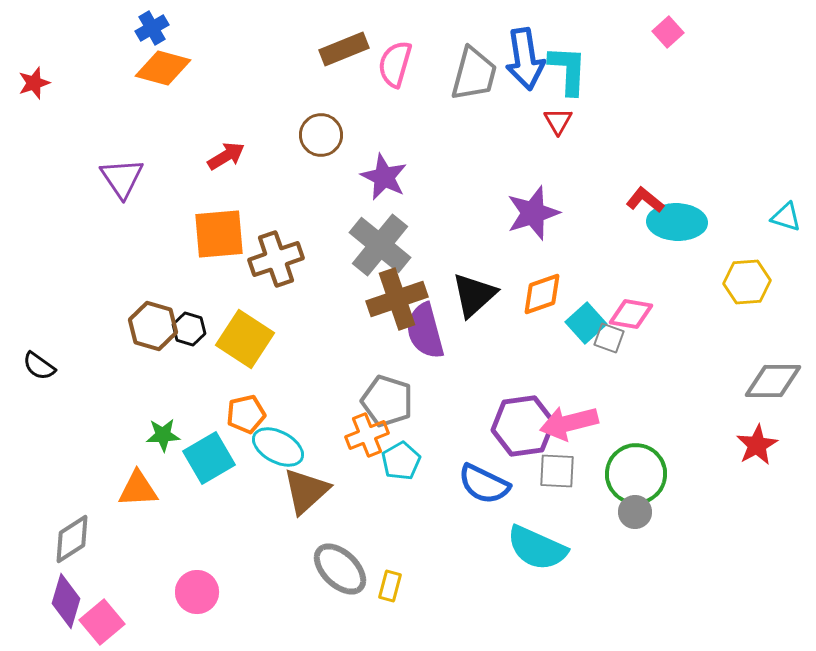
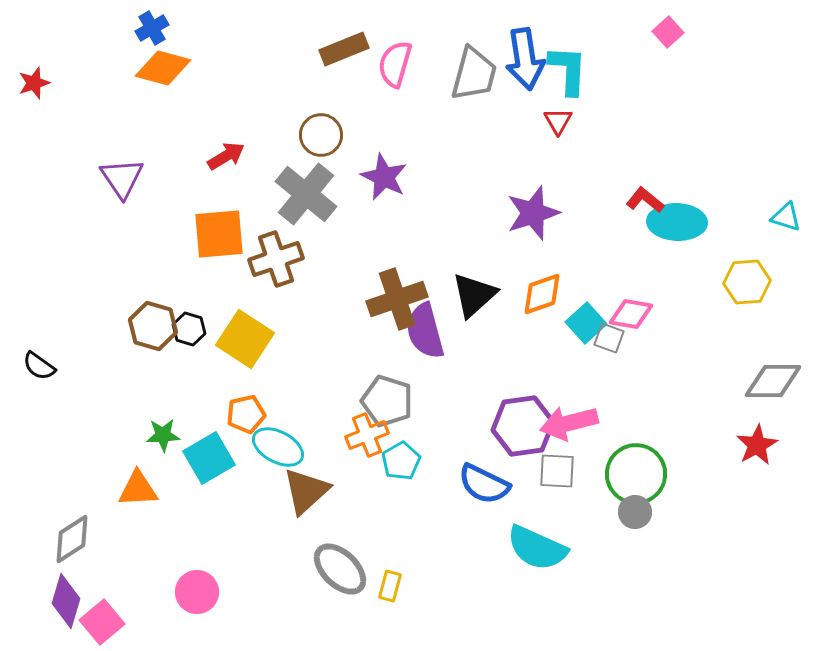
gray cross at (380, 245): moved 74 px left, 51 px up
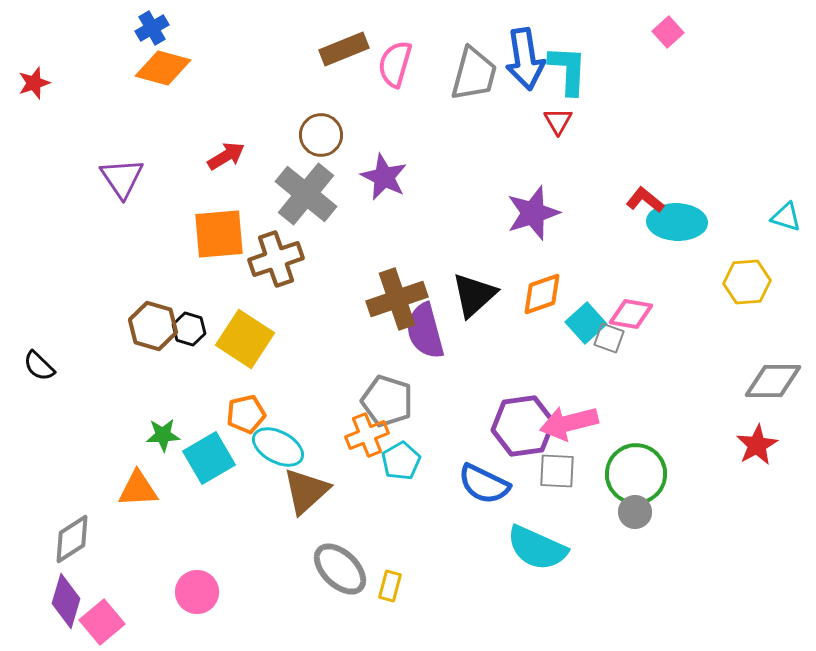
black semicircle at (39, 366): rotated 8 degrees clockwise
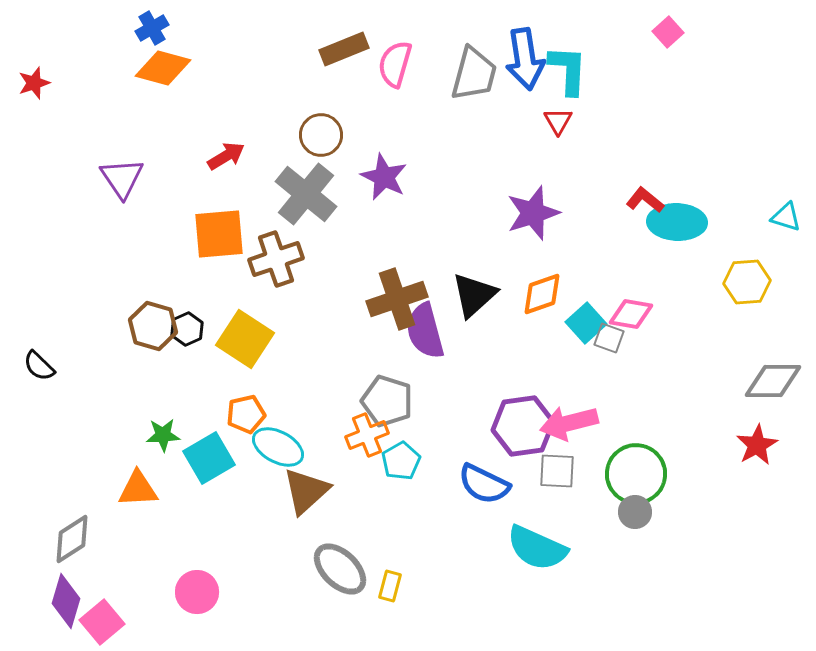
black hexagon at (189, 329): moved 2 px left; rotated 20 degrees clockwise
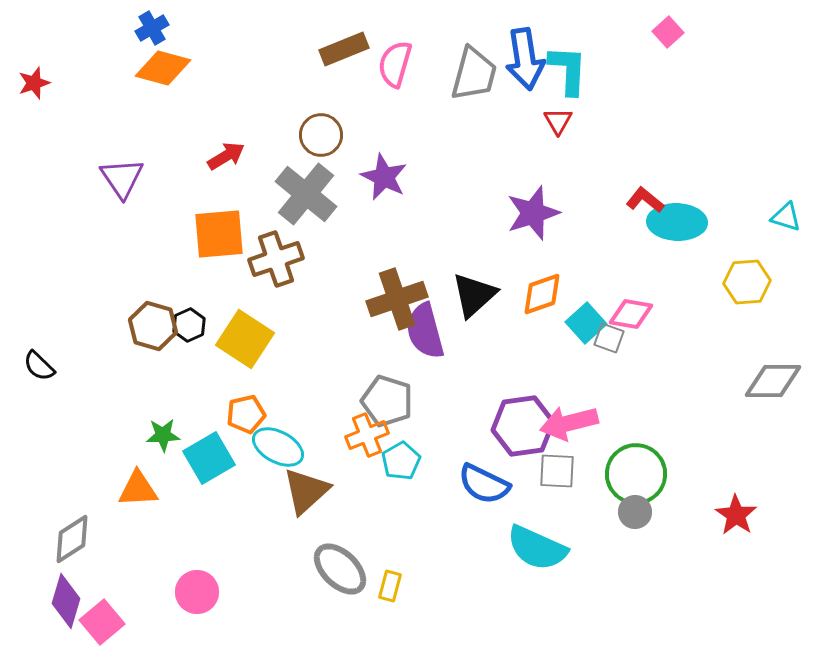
black hexagon at (187, 329): moved 2 px right, 4 px up
red star at (757, 445): moved 21 px left, 70 px down; rotated 9 degrees counterclockwise
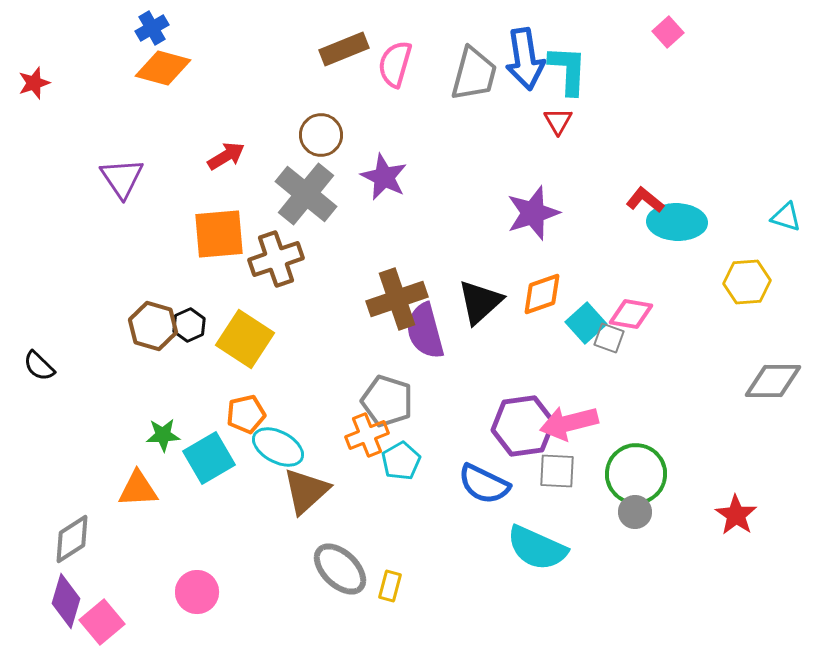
black triangle at (474, 295): moved 6 px right, 7 px down
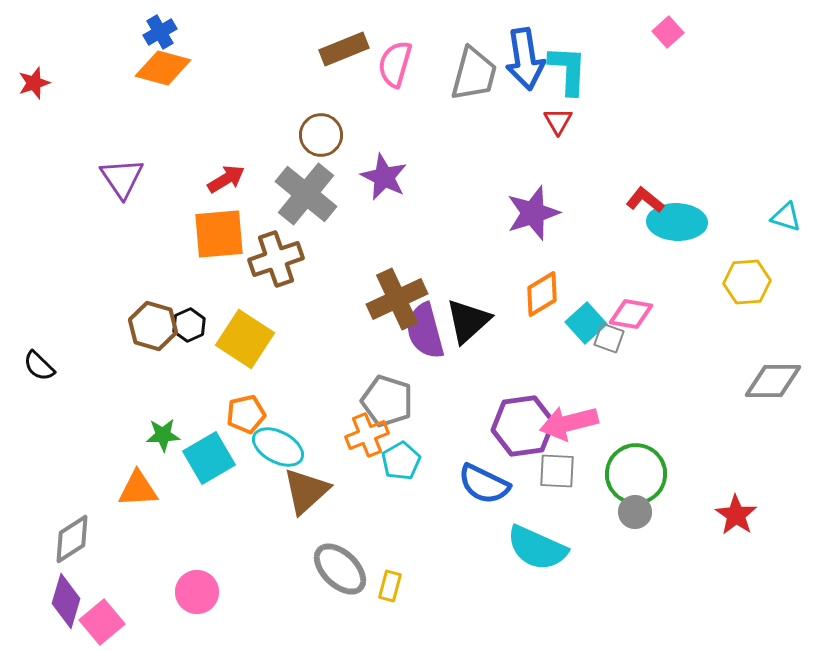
blue cross at (152, 28): moved 8 px right, 4 px down
red arrow at (226, 156): moved 23 px down
orange diamond at (542, 294): rotated 12 degrees counterclockwise
brown cross at (397, 299): rotated 6 degrees counterclockwise
black triangle at (480, 302): moved 12 px left, 19 px down
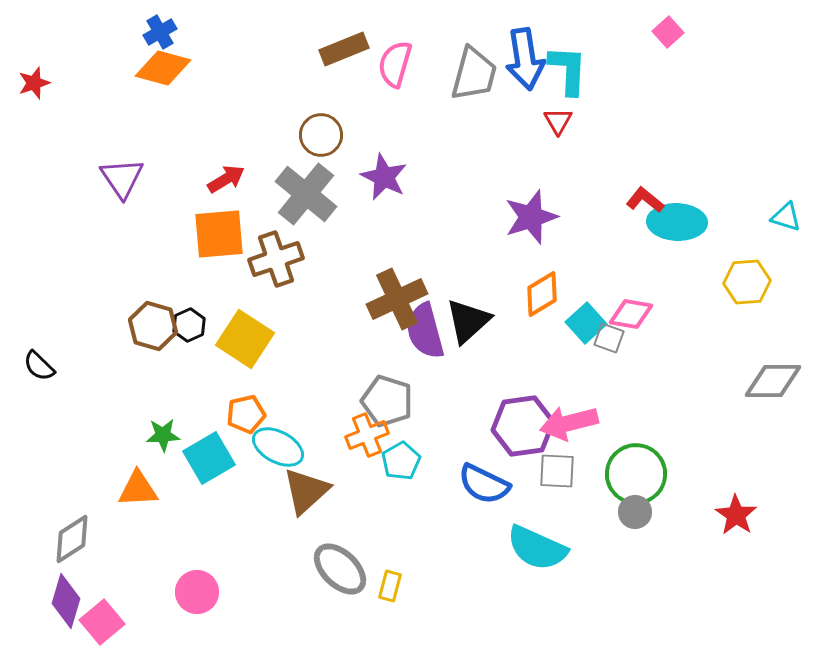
purple star at (533, 213): moved 2 px left, 4 px down
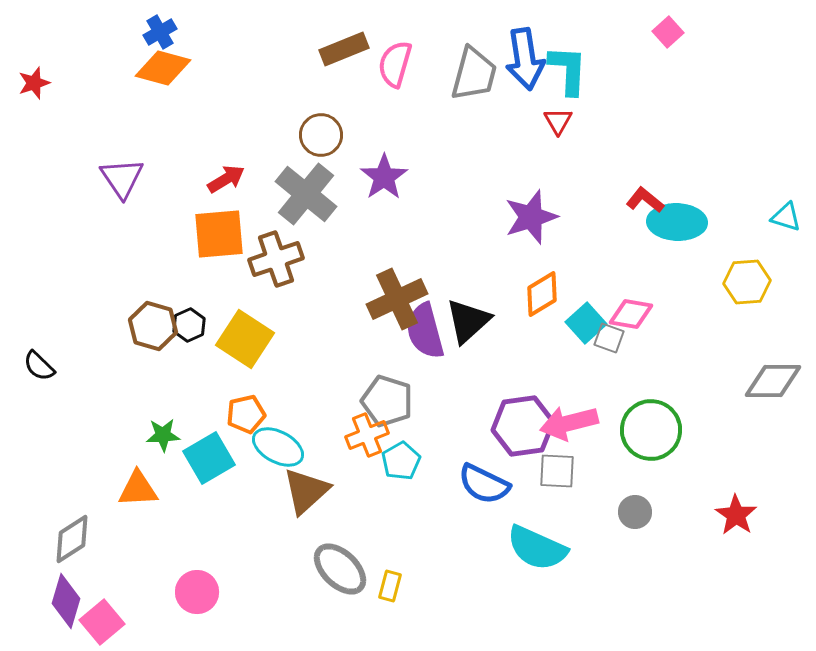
purple star at (384, 177): rotated 12 degrees clockwise
green circle at (636, 474): moved 15 px right, 44 px up
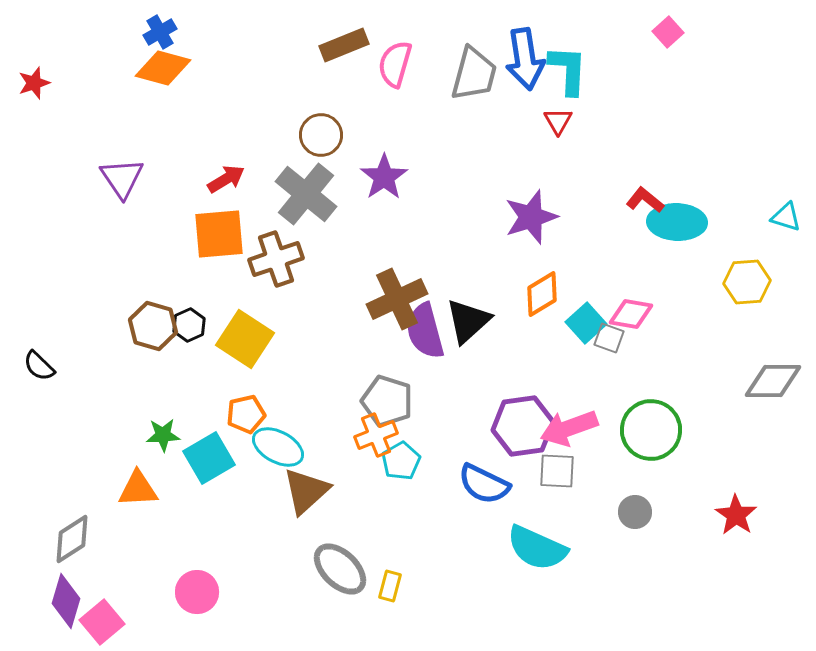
brown rectangle at (344, 49): moved 4 px up
pink arrow at (569, 423): moved 5 px down; rotated 6 degrees counterclockwise
orange cross at (367, 435): moved 9 px right
